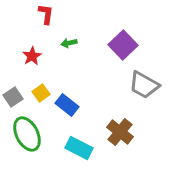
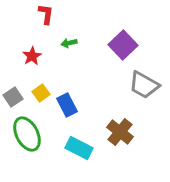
blue rectangle: rotated 25 degrees clockwise
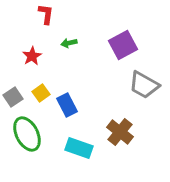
purple square: rotated 16 degrees clockwise
cyan rectangle: rotated 8 degrees counterclockwise
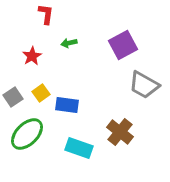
blue rectangle: rotated 55 degrees counterclockwise
green ellipse: rotated 72 degrees clockwise
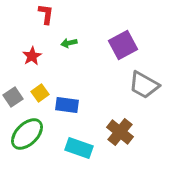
yellow square: moved 1 px left
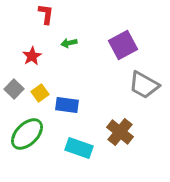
gray square: moved 1 px right, 8 px up; rotated 12 degrees counterclockwise
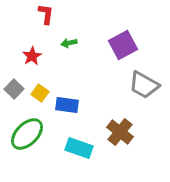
yellow square: rotated 18 degrees counterclockwise
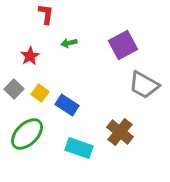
red star: moved 2 px left
blue rectangle: rotated 25 degrees clockwise
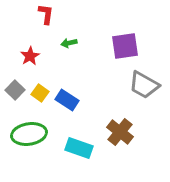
purple square: moved 2 px right, 1 px down; rotated 20 degrees clockwise
gray square: moved 1 px right, 1 px down
blue rectangle: moved 5 px up
green ellipse: moved 2 px right; rotated 36 degrees clockwise
